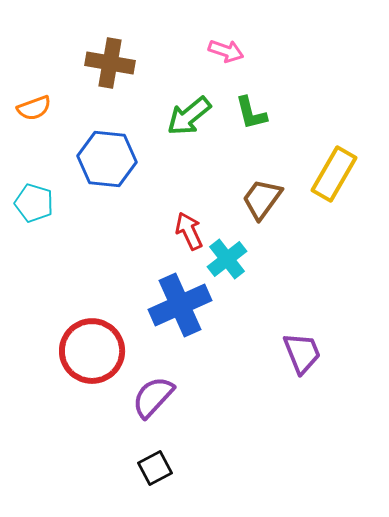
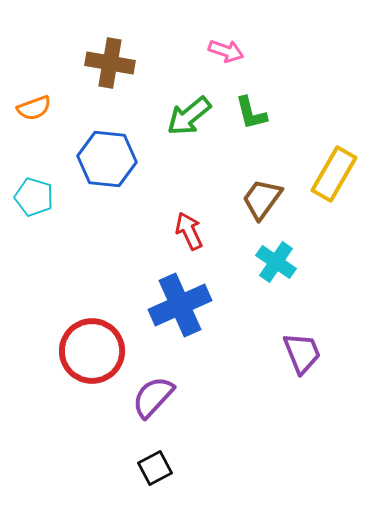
cyan pentagon: moved 6 px up
cyan cross: moved 49 px right, 3 px down; rotated 18 degrees counterclockwise
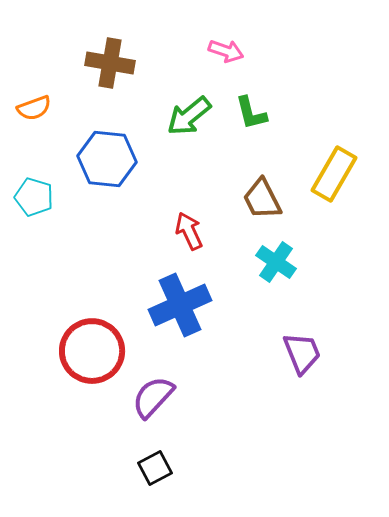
brown trapezoid: rotated 63 degrees counterclockwise
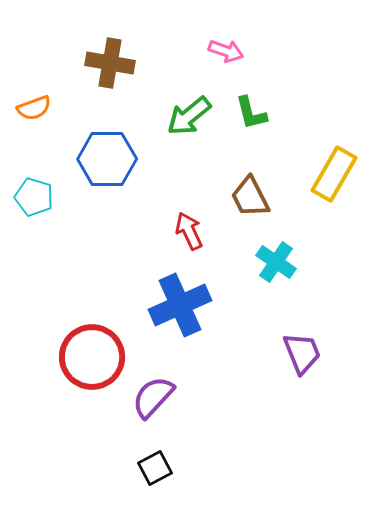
blue hexagon: rotated 6 degrees counterclockwise
brown trapezoid: moved 12 px left, 2 px up
red circle: moved 6 px down
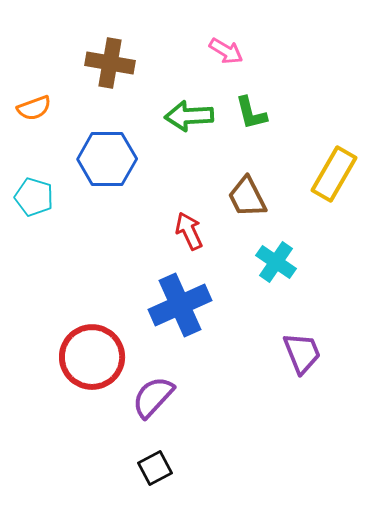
pink arrow: rotated 12 degrees clockwise
green arrow: rotated 36 degrees clockwise
brown trapezoid: moved 3 px left
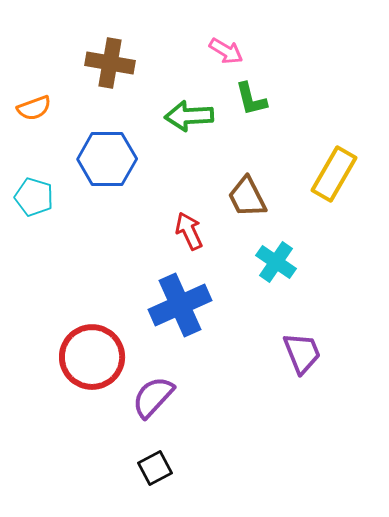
green L-shape: moved 14 px up
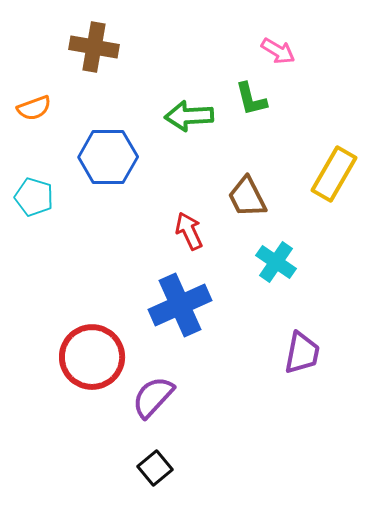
pink arrow: moved 52 px right
brown cross: moved 16 px left, 16 px up
blue hexagon: moved 1 px right, 2 px up
purple trapezoid: rotated 33 degrees clockwise
black square: rotated 12 degrees counterclockwise
